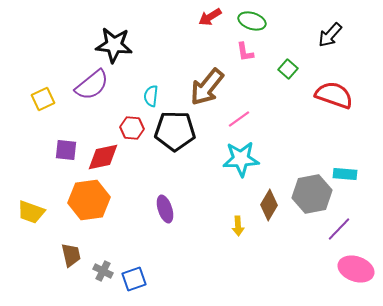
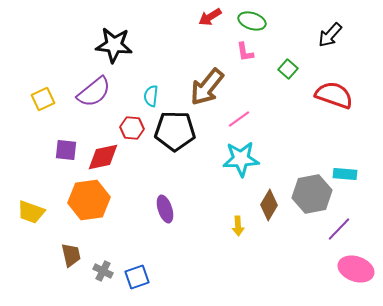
purple semicircle: moved 2 px right, 7 px down
blue square: moved 3 px right, 2 px up
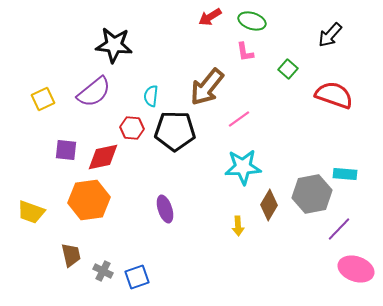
cyan star: moved 2 px right, 8 px down
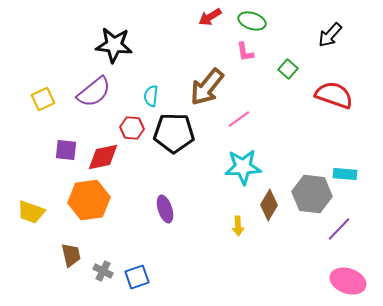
black pentagon: moved 1 px left, 2 px down
gray hexagon: rotated 18 degrees clockwise
pink ellipse: moved 8 px left, 12 px down
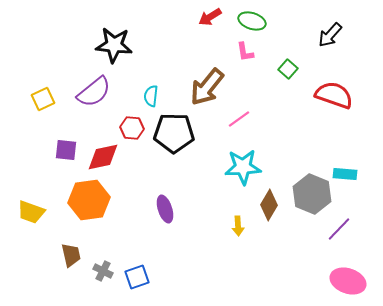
gray hexagon: rotated 15 degrees clockwise
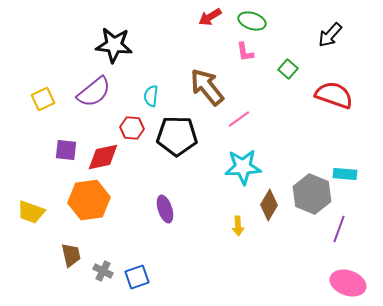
brown arrow: rotated 102 degrees clockwise
black pentagon: moved 3 px right, 3 px down
purple line: rotated 24 degrees counterclockwise
pink ellipse: moved 2 px down
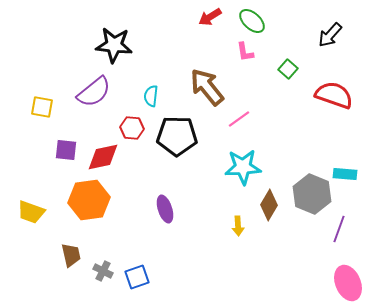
green ellipse: rotated 24 degrees clockwise
yellow square: moved 1 px left, 8 px down; rotated 35 degrees clockwise
pink ellipse: rotated 48 degrees clockwise
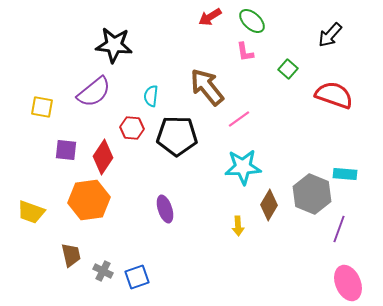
red diamond: rotated 44 degrees counterclockwise
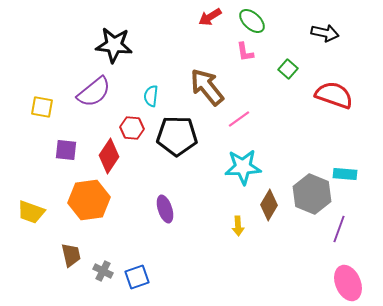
black arrow: moved 5 px left, 2 px up; rotated 120 degrees counterclockwise
red diamond: moved 6 px right, 1 px up
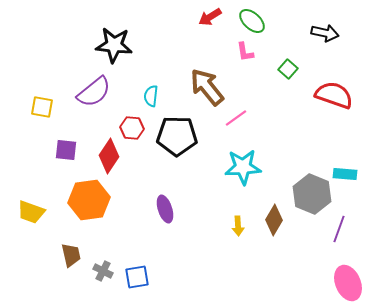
pink line: moved 3 px left, 1 px up
brown diamond: moved 5 px right, 15 px down
blue square: rotated 10 degrees clockwise
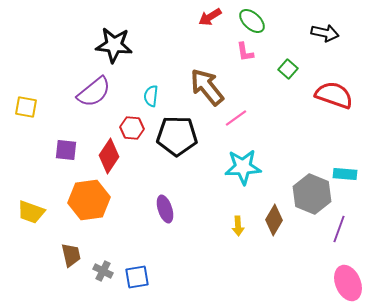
yellow square: moved 16 px left
